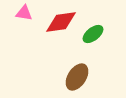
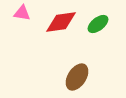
pink triangle: moved 2 px left
green ellipse: moved 5 px right, 10 px up
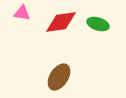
green ellipse: rotated 55 degrees clockwise
brown ellipse: moved 18 px left
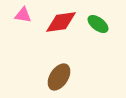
pink triangle: moved 1 px right, 2 px down
green ellipse: rotated 20 degrees clockwise
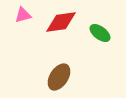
pink triangle: rotated 24 degrees counterclockwise
green ellipse: moved 2 px right, 9 px down
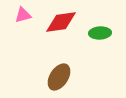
green ellipse: rotated 40 degrees counterclockwise
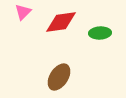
pink triangle: moved 3 px up; rotated 30 degrees counterclockwise
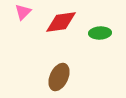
brown ellipse: rotated 8 degrees counterclockwise
